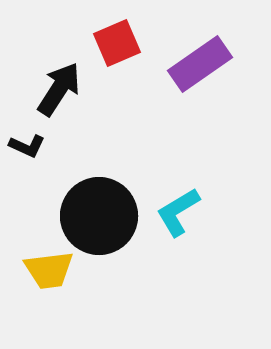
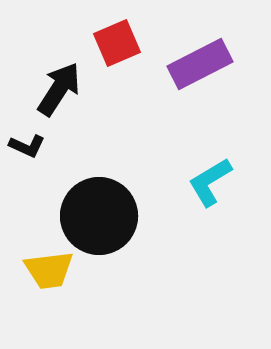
purple rectangle: rotated 8 degrees clockwise
cyan L-shape: moved 32 px right, 30 px up
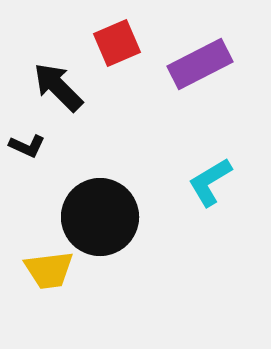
black arrow: moved 1 px left, 2 px up; rotated 78 degrees counterclockwise
black circle: moved 1 px right, 1 px down
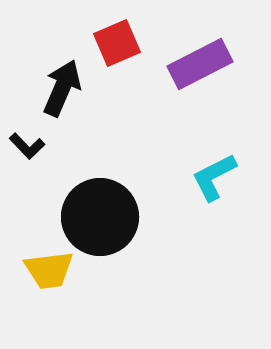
black arrow: moved 4 px right, 1 px down; rotated 68 degrees clockwise
black L-shape: rotated 21 degrees clockwise
cyan L-shape: moved 4 px right, 5 px up; rotated 4 degrees clockwise
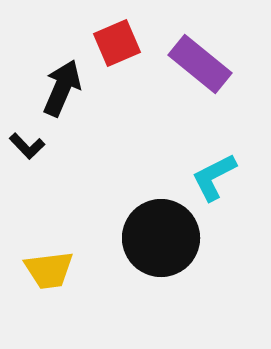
purple rectangle: rotated 66 degrees clockwise
black circle: moved 61 px right, 21 px down
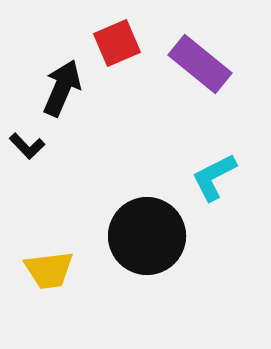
black circle: moved 14 px left, 2 px up
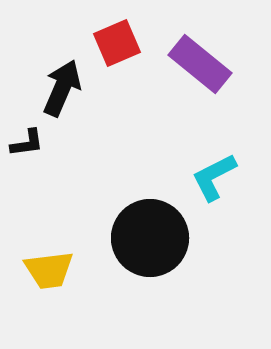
black L-shape: moved 3 px up; rotated 54 degrees counterclockwise
black circle: moved 3 px right, 2 px down
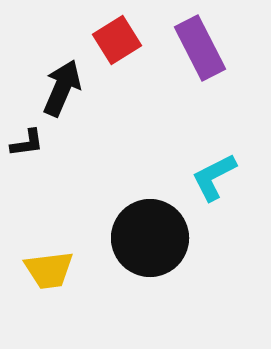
red square: moved 3 px up; rotated 9 degrees counterclockwise
purple rectangle: moved 16 px up; rotated 24 degrees clockwise
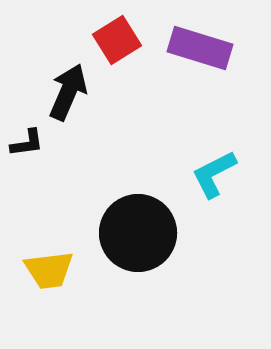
purple rectangle: rotated 46 degrees counterclockwise
black arrow: moved 6 px right, 4 px down
cyan L-shape: moved 3 px up
black circle: moved 12 px left, 5 px up
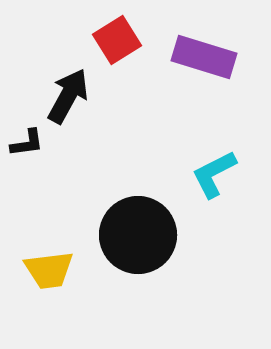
purple rectangle: moved 4 px right, 9 px down
black arrow: moved 4 px down; rotated 6 degrees clockwise
black circle: moved 2 px down
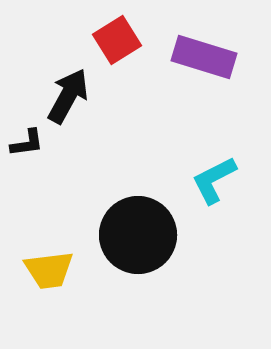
cyan L-shape: moved 6 px down
